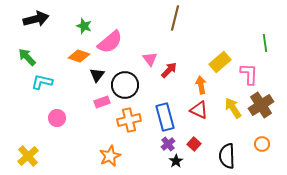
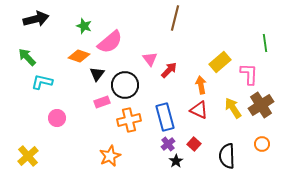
black triangle: moved 1 px up
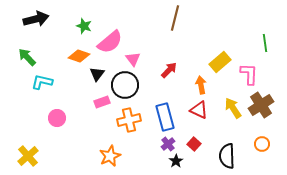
pink triangle: moved 17 px left
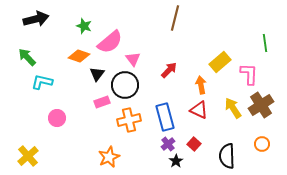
orange star: moved 1 px left, 1 px down
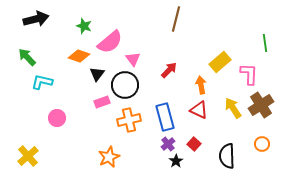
brown line: moved 1 px right, 1 px down
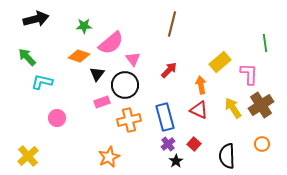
brown line: moved 4 px left, 5 px down
green star: rotated 21 degrees counterclockwise
pink semicircle: moved 1 px right, 1 px down
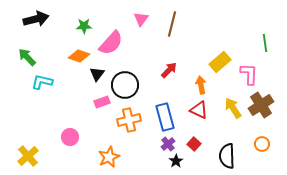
pink semicircle: rotated 8 degrees counterclockwise
pink triangle: moved 8 px right, 40 px up; rotated 14 degrees clockwise
pink circle: moved 13 px right, 19 px down
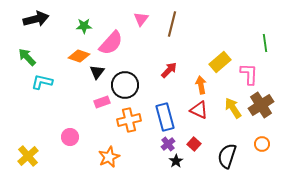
black triangle: moved 2 px up
black semicircle: rotated 20 degrees clockwise
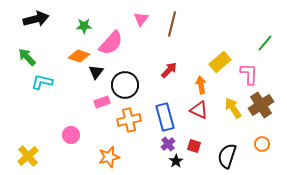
green line: rotated 48 degrees clockwise
black triangle: moved 1 px left
pink circle: moved 1 px right, 2 px up
red square: moved 2 px down; rotated 24 degrees counterclockwise
orange star: rotated 10 degrees clockwise
